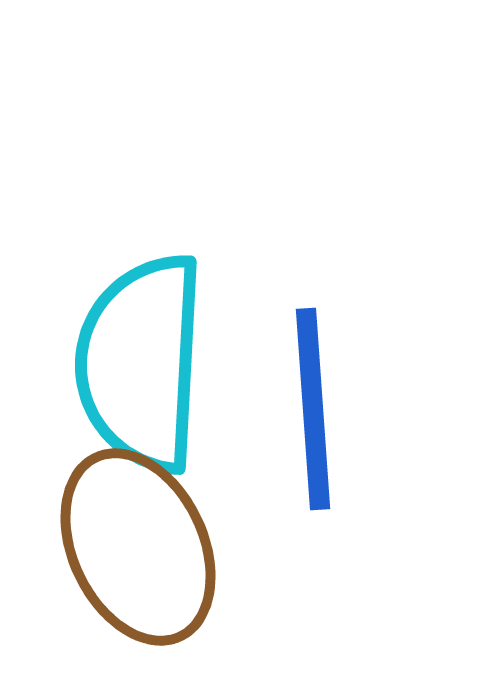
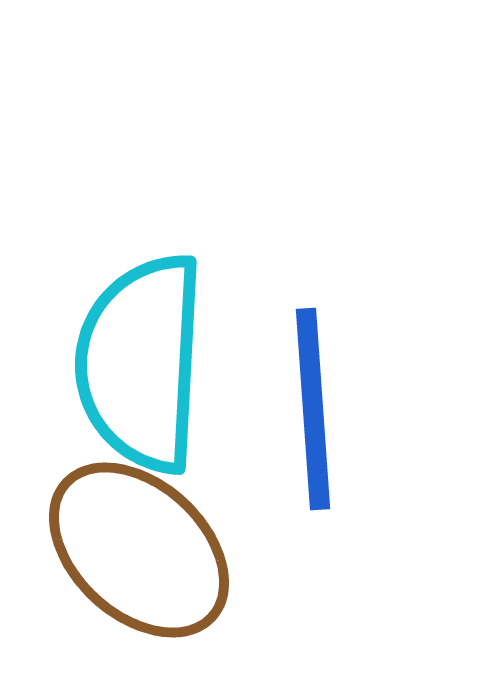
brown ellipse: moved 1 px right, 3 px down; rotated 22 degrees counterclockwise
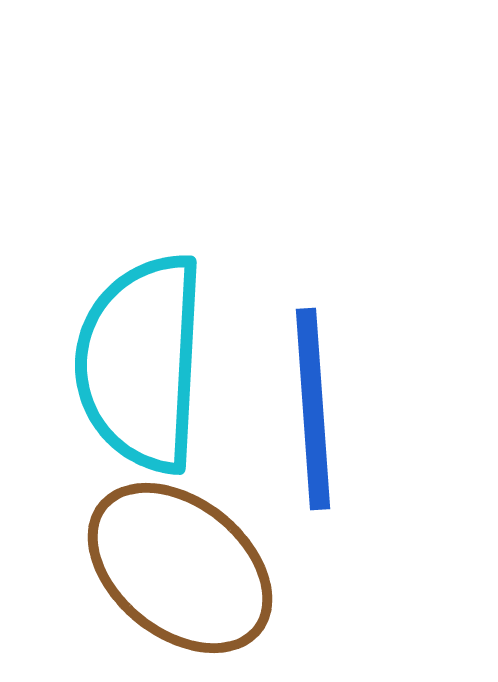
brown ellipse: moved 41 px right, 18 px down; rotated 4 degrees counterclockwise
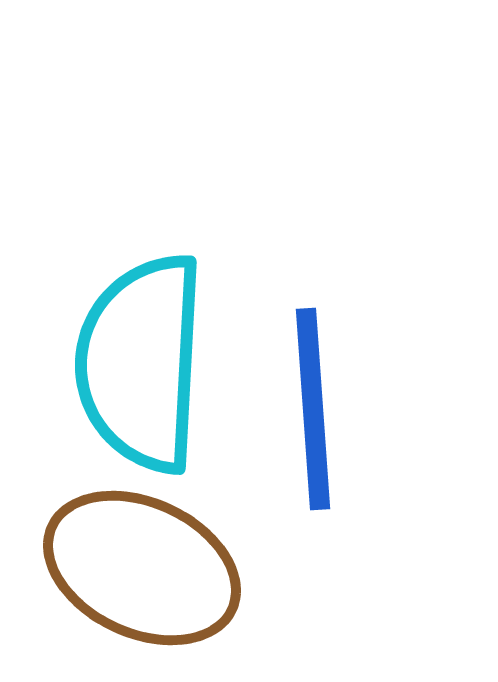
brown ellipse: moved 38 px left; rotated 14 degrees counterclockwise
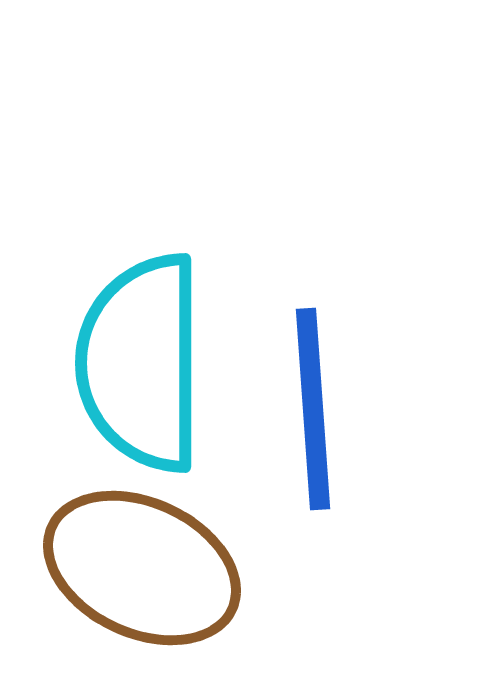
cyan semicircle: rotated 3 degrees counterclockwise
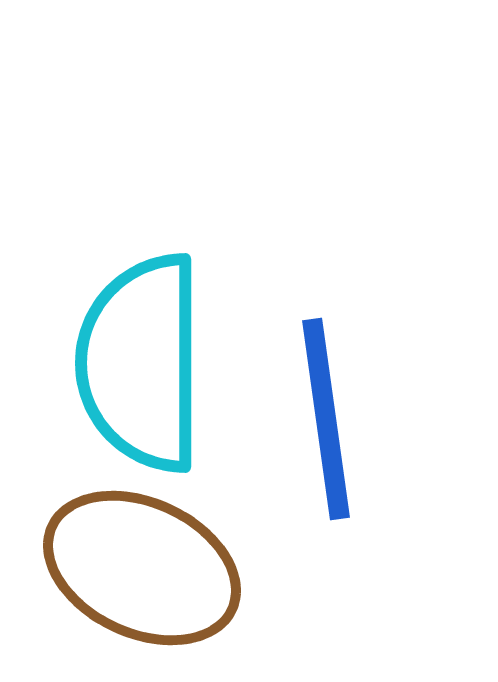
blue line: moved 13 px right, 10 px down; rotated 4 degrees counterclockwise
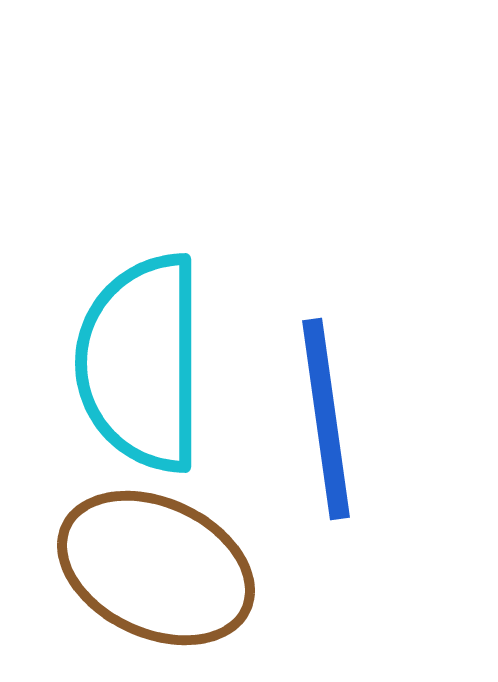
brown ellipse: moved 14 px right
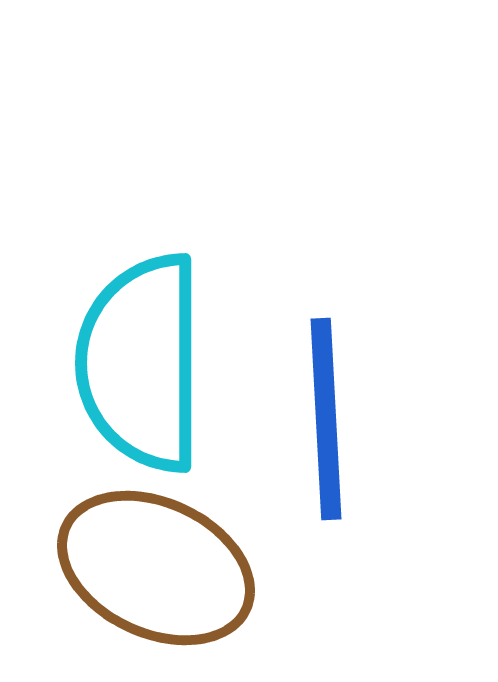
blue line: rotated 5 degrees clockwise
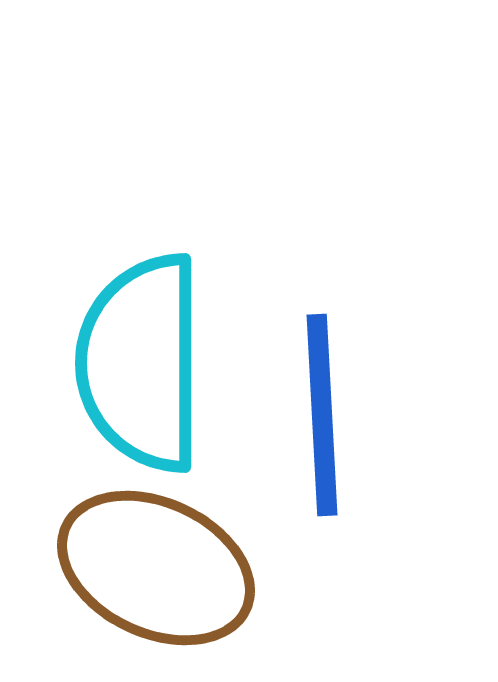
blue line: moved 4 px left, 4 px up
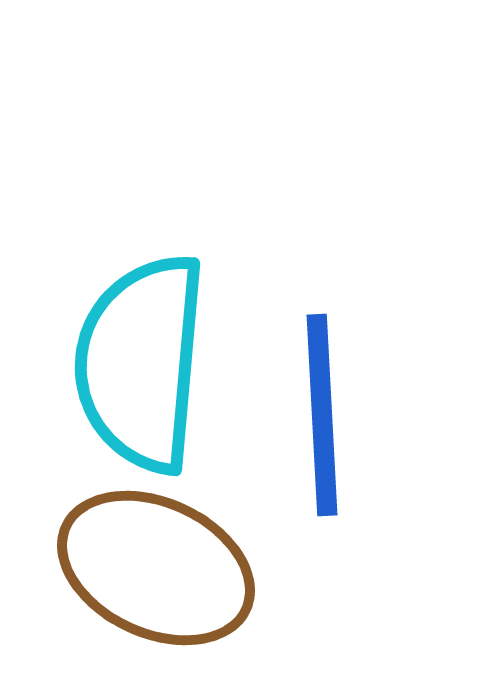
cyan semicircle: rotated 5 degrees clockwise
